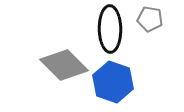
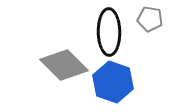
black ellipse: moved 1 px left, 3 px down
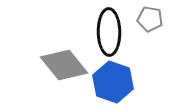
gray diamond: rotated 6 degrees clockwise
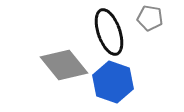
gray pentagon: moved 1 px up
black ellipse: rotated 18 degrees counterclockwise
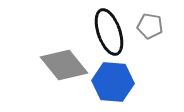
gray pentagon: moved 8 px down
blue hexagon: rotated 15 degrees counterclockwise
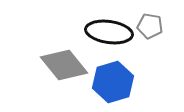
black ellipse: rotated 63 degrees counterclockwise
blue hexagon: rotated 21 degrees counterclockwise
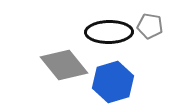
black ellipse: rotated 9 degrees counterclockwise
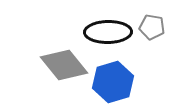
gray pentagon: moved 2 px right, 1 px down
black ellipse: moved 1 px left
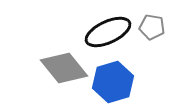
black ellipse: rotated 24 degrees counterclockwise
gray diamond: moved 3 px down
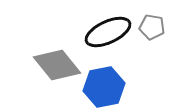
gray diamond: moved 7 px left, 3 px up
blue hexagon: moved 9 px left, 5 px down; rotated 6 degrees clockwise
